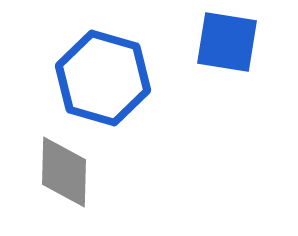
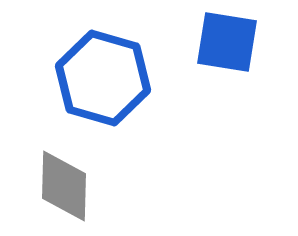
gray diamond: moved 14 px down
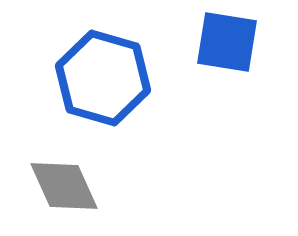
gray diamond: rotated 26 degrees counterclockwise
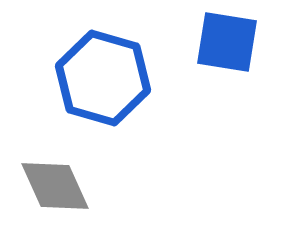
gray diamond: moved 9 px left
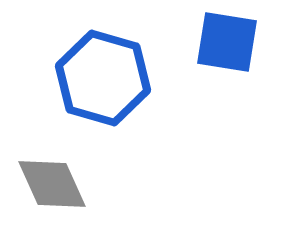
gray diamond: moved 3 px left, 2 px up
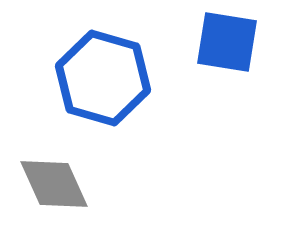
gray diamond: moved 2 px right
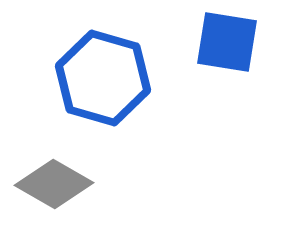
gray diamond: rotated 36 degrees counterclockwise
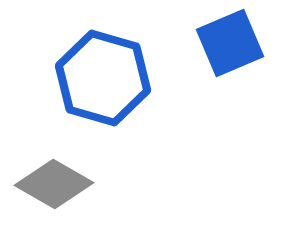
blue square: moved 3 px right, 1 px down; rotated 32 degrees counterclockwise
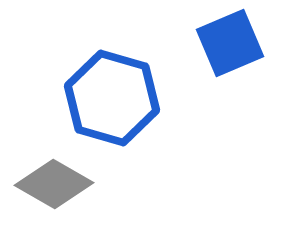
blue hexagon: moved 9 px right, 20 px down
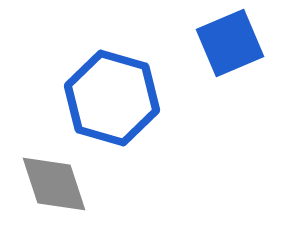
gray diamond: rotated 42 degrees clockwise
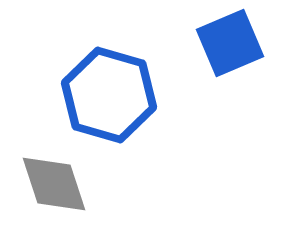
blue hexagon: moved 3 px left, 3 px up
